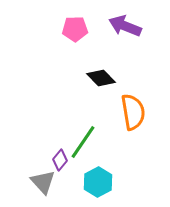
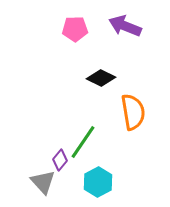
black diamond: rotated 20 degrees counterclockwise
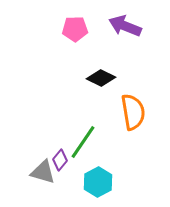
gray triangle: moved 10 px up; rotated 32 degrees counterclockwise
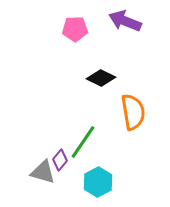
purple arrow: moved 5 px up
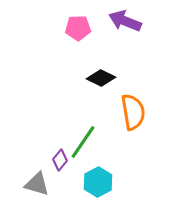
pink pentagon: moved 3 px right, 1 px up
gray triangle: moved 6 px left, 12 px down
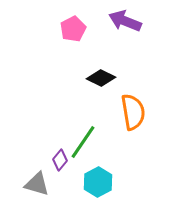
pink pentagon: moved 5 px left, 1 px down; rotated 25 degrees counterclockwise
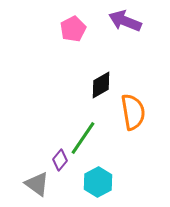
black diamond: moved 7 px down; rotated 56 degrees counterclockwise
green line: moved 4 px up
gray triangle: rotated 20 degrees clockwise
